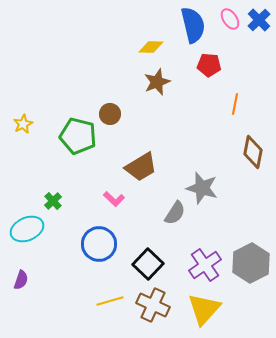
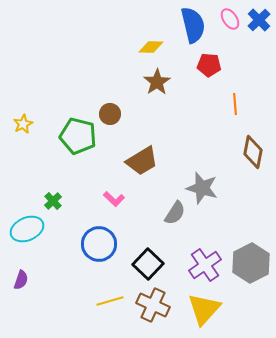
brown star: rotated 12 degrees counterclockwise
orange line: rotated 15 degrees counterclockwise
brown trapezoid: moved 1 px right, 6 px up
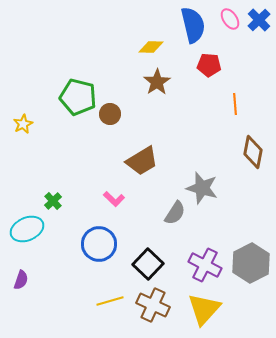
green pentagon: moved 39 px up
purple cross: rotated 28 degrees counterclockwise
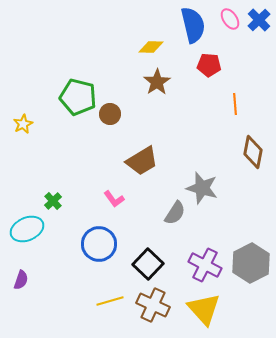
pink L-shape: rotated 10 degrees clockwise
yellow triangle: rotated 24 degrees counterclockwise
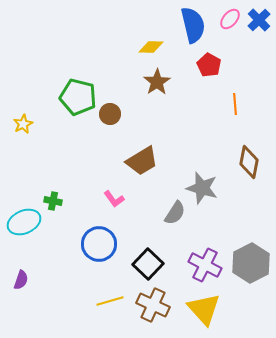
pink ellipse: rotated 75 degrees clockwise
red pentagon: rotated 25 degrees clockwise
brown diamond: moved 4 px left, 10 px down
green cross: rotated 36 degrees counterclockwise
cyan ellipse: moved 3 px left, 7 px up
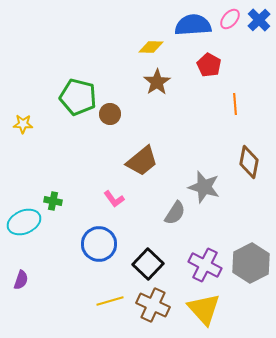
blue semicircle: rotated 81 degrees counterclockwise
yellow star: rotated 30 degrees clockwise
brown trapezoid: rotated 8 degrees counterclockwise
gray star: moved 2 px right, 1 px up
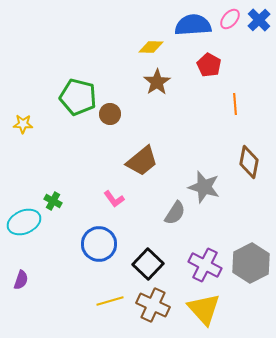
green cross: rotated 18 degrees clockwise
